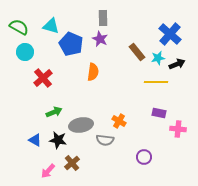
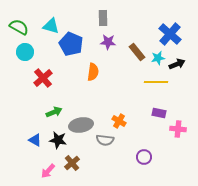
purple star: moved 8 px right, 3 px down; rotated 21 degrees counterclockwise
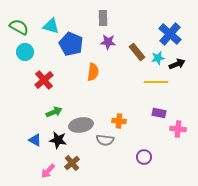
red cross: moved 1 px right, 2 px down
orange cross: rotated 24 degrees counterclockwise
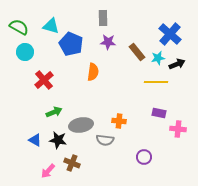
brown cross: rotated 28 degrees counterclockwise
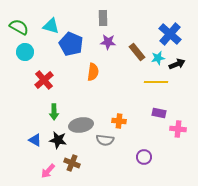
green arrow: rotated 112 degrees clockwise
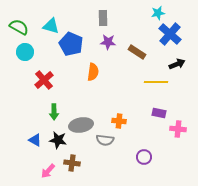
brown rectangle: rotated 18 degrees counterclockwise
cyan star: moved 45 px up
brown cross: rotated 14 degrees counterclockwise
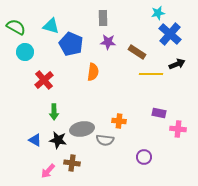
green semicircle: moved 3 px left
yellow line: moved 5 px left, 8 px up
gray ellipse: moved 1 px right, 4 px down
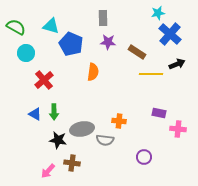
cyan circle: moved 1 px right, 1 px down
blue triangle: moved 26 px up
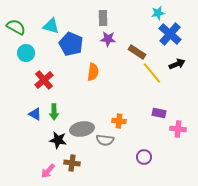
purple star: moved 3 px up
yellow line: moved 1 px right, 1 px up; rotated 50 degrees clockwise
